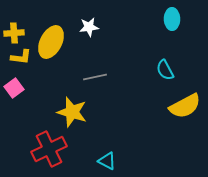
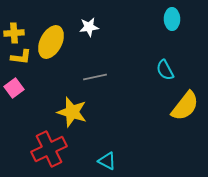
yellow semicircle: rotated 24 degrees counterclockwise
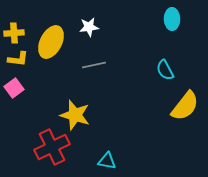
yellow L-shape: moved 3 px left, 2 px down
gray line: moved 1 px left, 12 px up
yellow star: moved 3 px right, 3 px down
red cross: moved 3 px right, 2 px up
cyan triangle: rotated 18 degrees counterclockwise
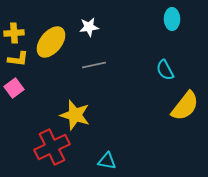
yellow ellipse: rotated 12 degrees clockwise
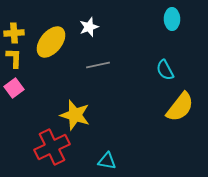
white star: rotated 12 degrees counterclockwise
yellow L-shape: moved 4 px left, 1 px up; rotated 95 degrees counterclockwise
gray line: moved 4 px right
yellow semicircle: moved 5 px left, 1 px down
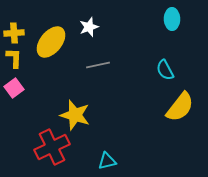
cyan triangle: rotated 24 degrees counterclockwise
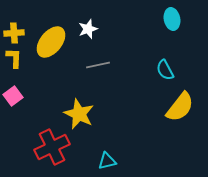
cyan ellipse: rotated 10 degrees counterclockwise
white star: moved 1 px left, 2 px down
pink square: moved 1 px left, 8 px down
yellow star: moved 4 px right, 1 px up; rotated 8 degrees clockwise
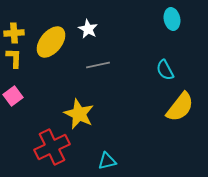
white star: rotated 24 degrees counterclockwise
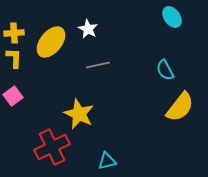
cyan ellipse: moved 2 px up; rotated 25 degrees counterclockwise
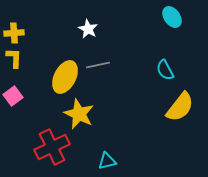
yellow ellipse: moved 14 px right, 35 px down; rotated 12 degrees counterclockwise
